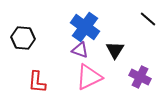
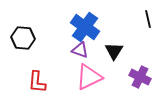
black line: rotated 36 degrees clockwise
black triangle: moved 1 px left, 1 px down
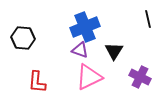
blue cross: rotated 32 degrees clockwise
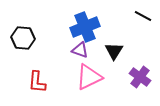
black line: moved 5 px left, 3 px up; rotated 48 degrees counterclockwise
purple cross: rotated 10 degrees clockwise
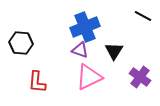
black hexagon: moved 2 px left, 5 px down
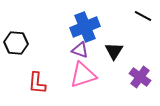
black hexagon: moved 5 px left
pink triangle: moved 6 px left, 2 px up; rotated 8 degrees clockwise
red L-shape: moved 1 px down
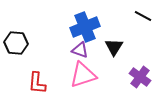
black triangle: moved 4 px up
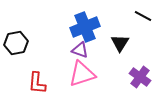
black hexagon: rotated 15 degrees counterclockwise
black triangle: moved 6 px right, 4 px up
pink triangle: moved 1 px left, 1 px up
